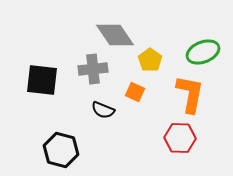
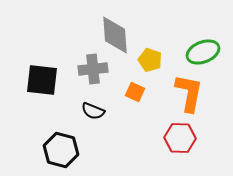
gray diamond: rotated 30 degrees clockwise
yellow pentagon: rotated 15 degrees counterclockwise
orange L-shape: moved 1 px left, 1 px up
black semicircle: moved 10 px left, 1 px down
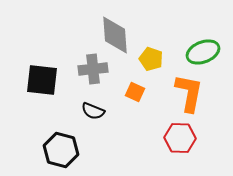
yellow pentagon: moved 1 px right, 1 px up
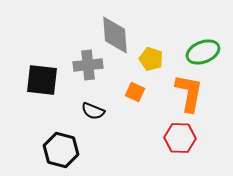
gray cross: moved 5 px left, 4 px up
